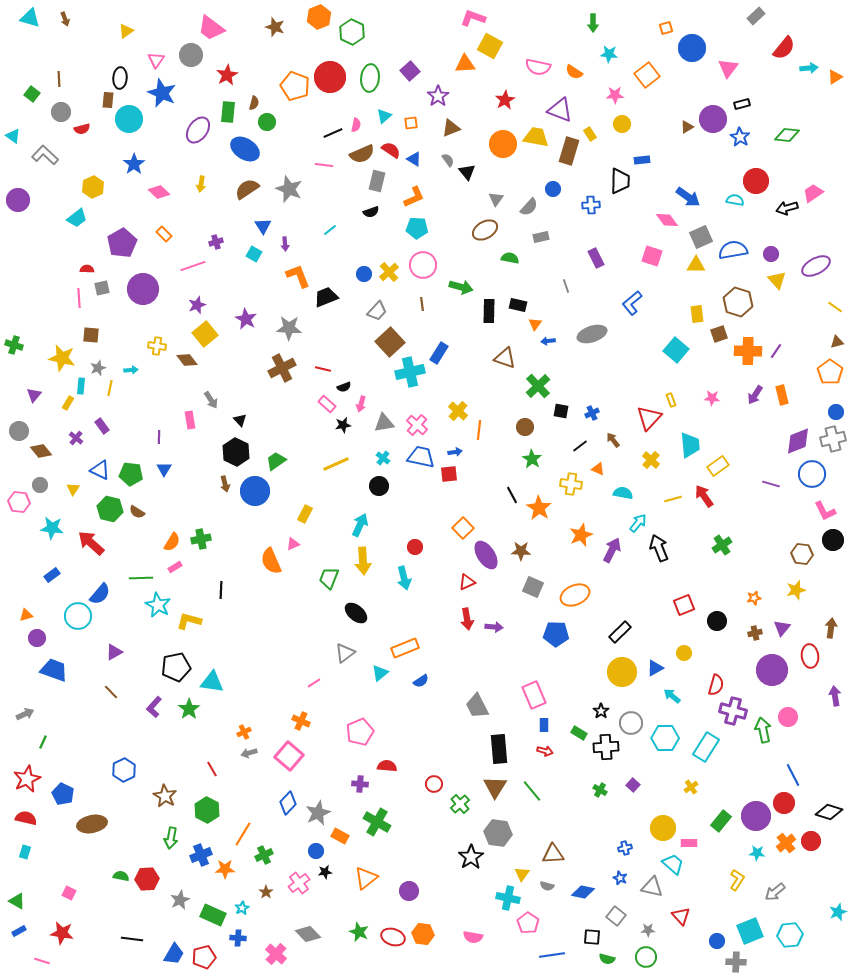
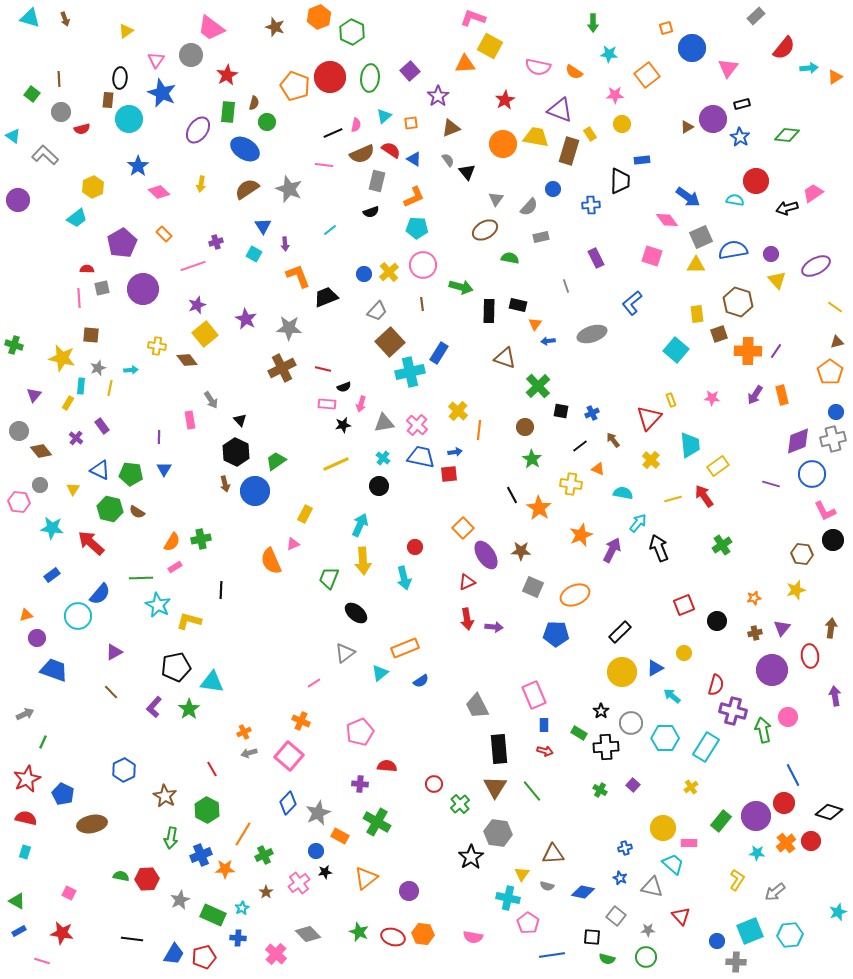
blue star at (134, 164): moved 4 px right, 2 px down
pink rectangle at (327, 404): rotated 36 degrees counterclockwise
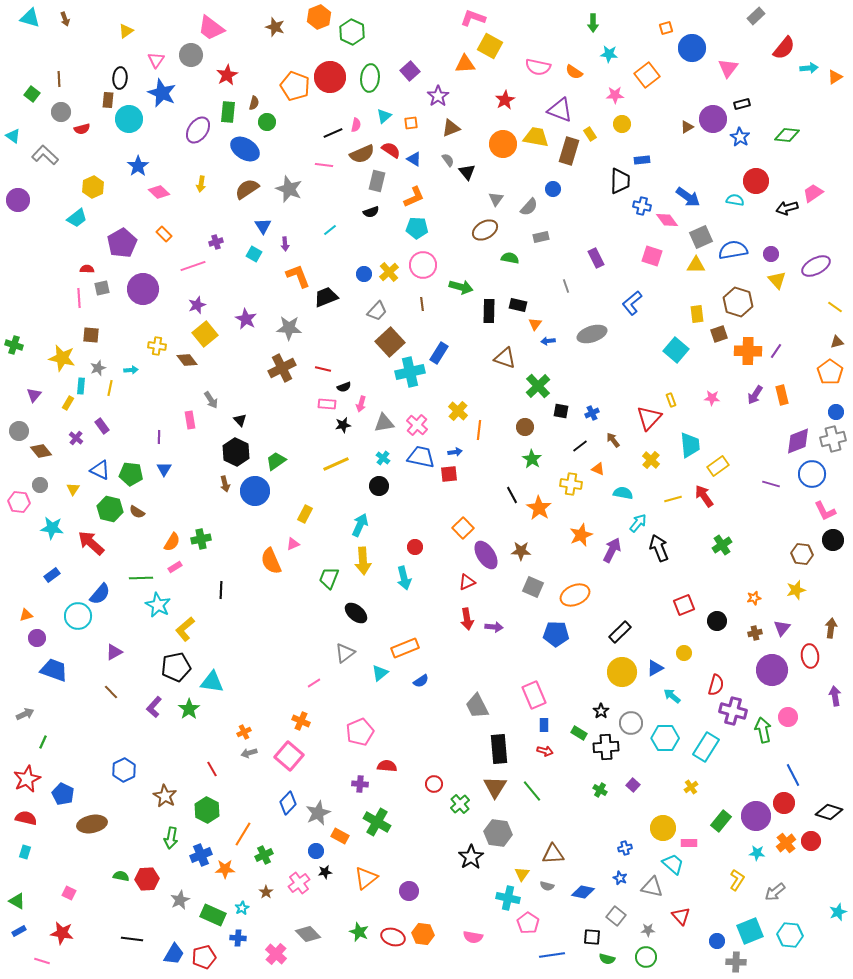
blue cross at (591, 205): moved 51 px right, 1 px down; rotated 18 degrees clockwise
yellow L-shape at (189, 621): moved 4 px left, 8 px down; rotated 55 degrees counterclockwise
cyan hexagon at (790, 935): rotated 10 degrees clockwise
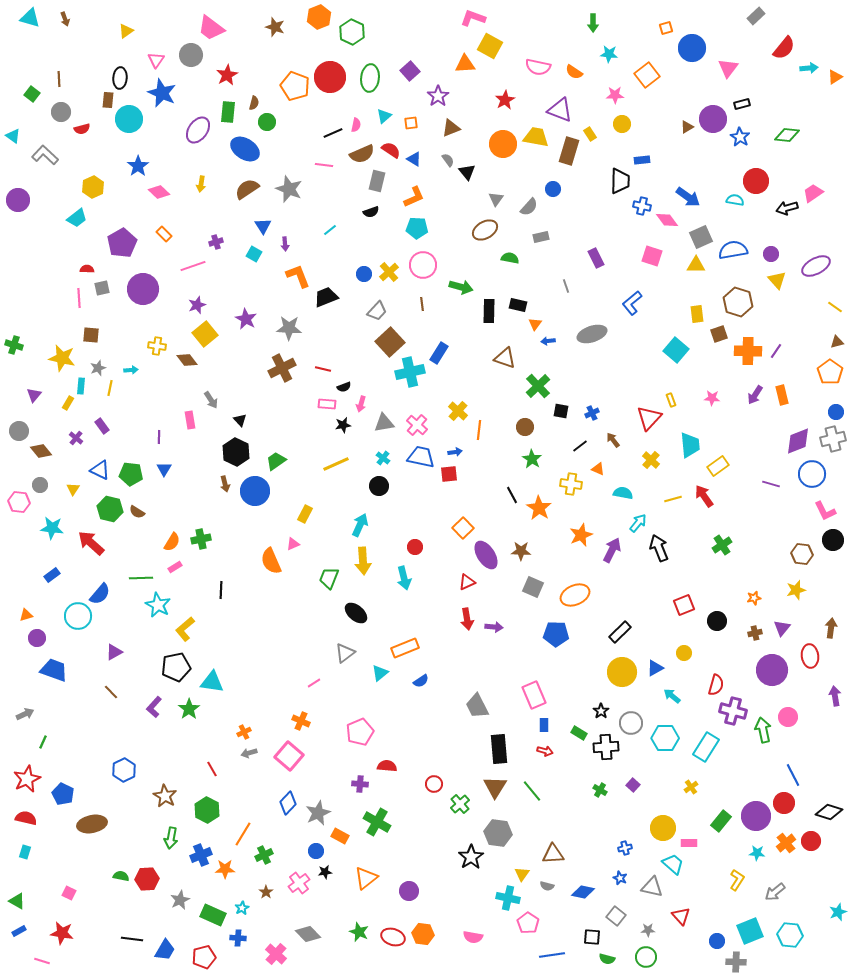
blue trapezoid at (174, 954): moved 9 px left, 4 px up
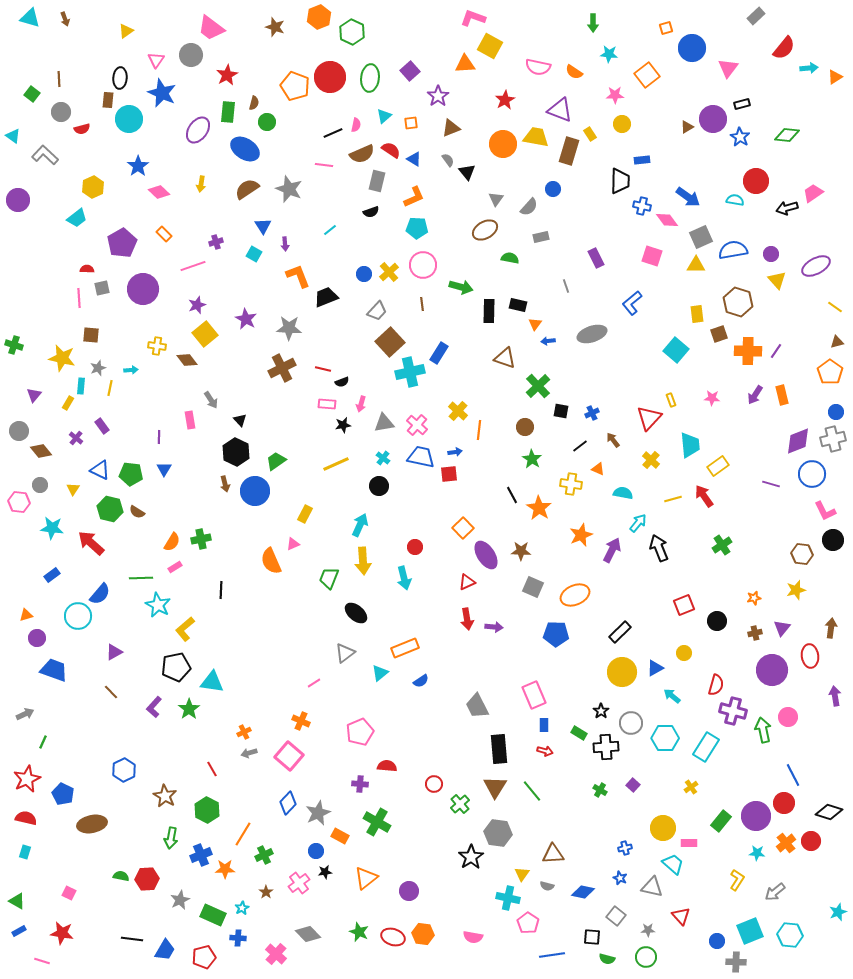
black semicircle at (344, 387): moved 2 px left, 5 px up
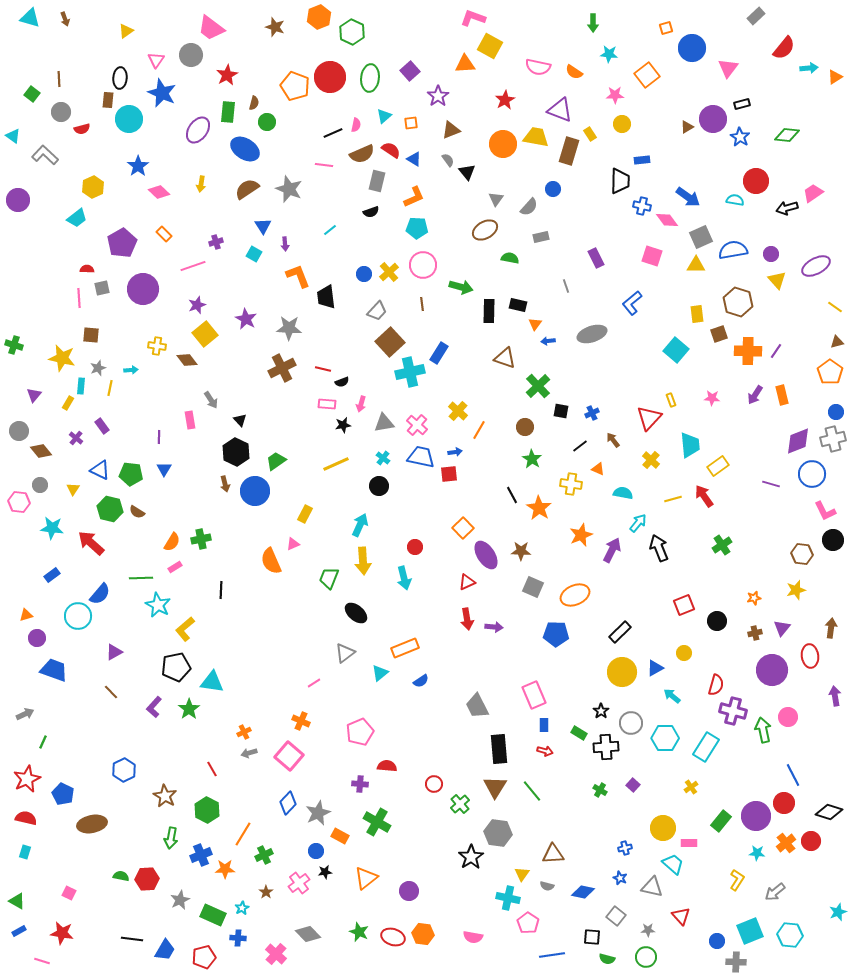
brown triangle at (451, 128): moved 2 px down
black trapezoid at (326, 297): rotated 75 degrees counterclockwise
orange line at (479, 430): rotated 24 degrees clockwise
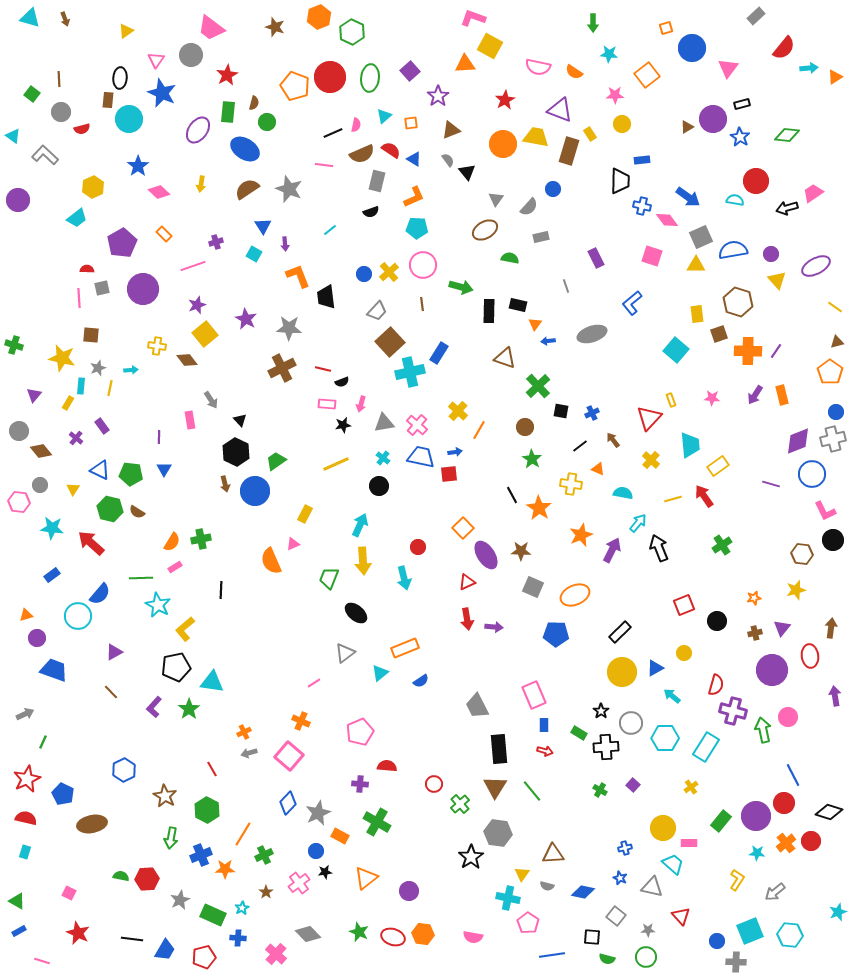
red circle at (415, 547): moved 3 px right
red star at (62, 933): moved 16 px right; rotated 15 degrees clockwise
